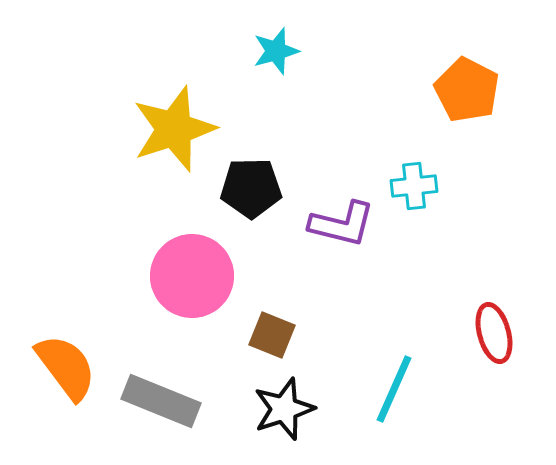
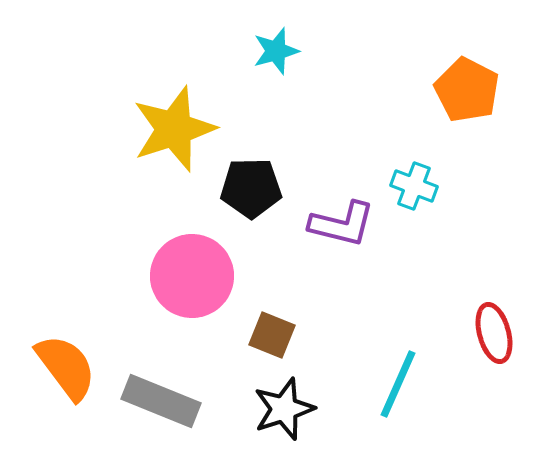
cyan cross: rotated 27 degrees clockwise
cyan line: moved 4 px right, 5 px up
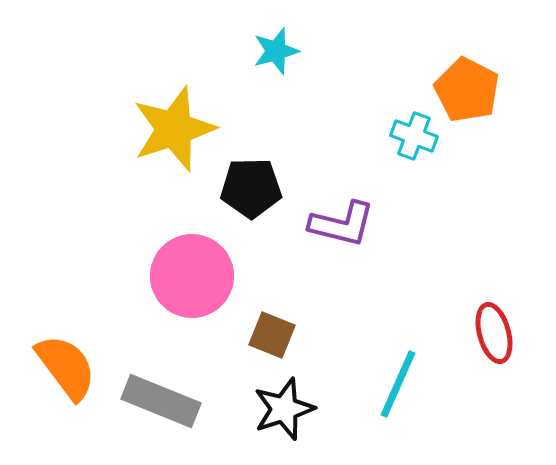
cyan cross: moved 50 px up
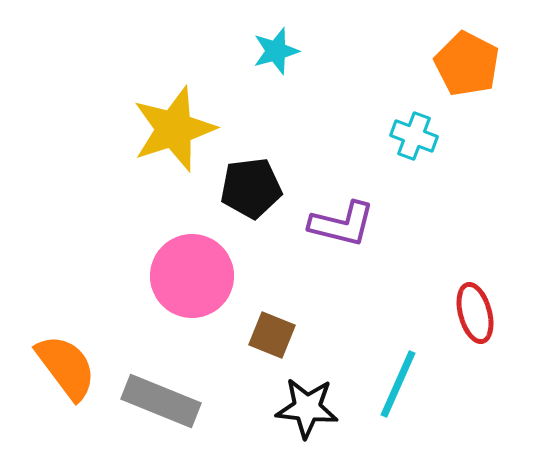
orange pentagon: moved 26 px up
black pentagon: rotated 6 degrees counterclockwise
red ellipse: moved 19 px left, 20 px up
black star: moved 23 px right, 1 px up; rotated 24 degrees clockwise
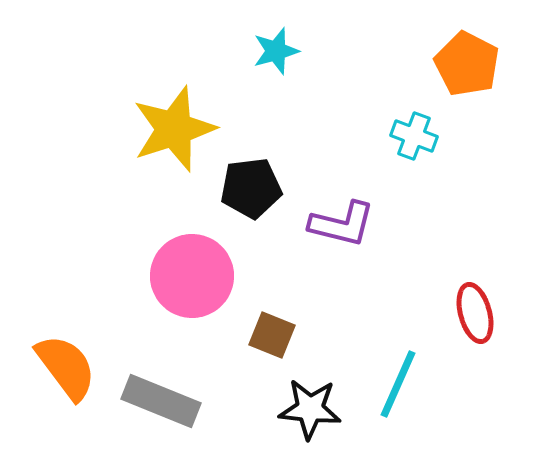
black star: moved 3 px right, 1 px down
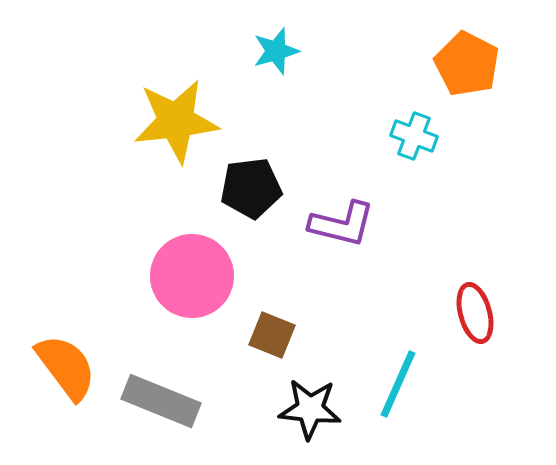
yellow star: moved 2 px right, 8 px up; rotated 12 degrees clockwise
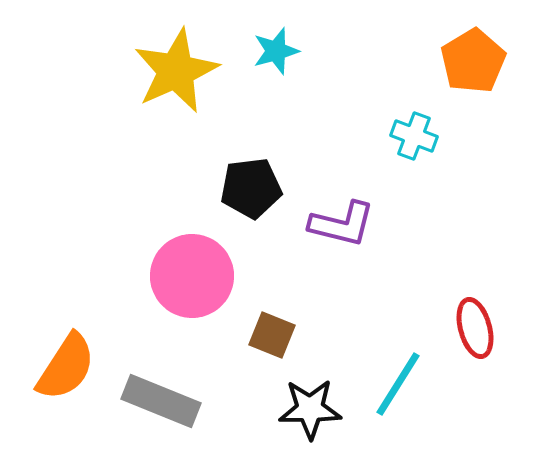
orange pentagon: moved 6 px right, 3 px up; rotated 14 degrees clockwise
yellow star: moved 50 px up; rotated 18 degrees counterclockwise
red ellipse: moved 15 px down
orange semicircle: rotated 70 degrees clockwise
cyan line: rotated 8 degrees clockwise
black star: rotated 6 degrees counterclockwise
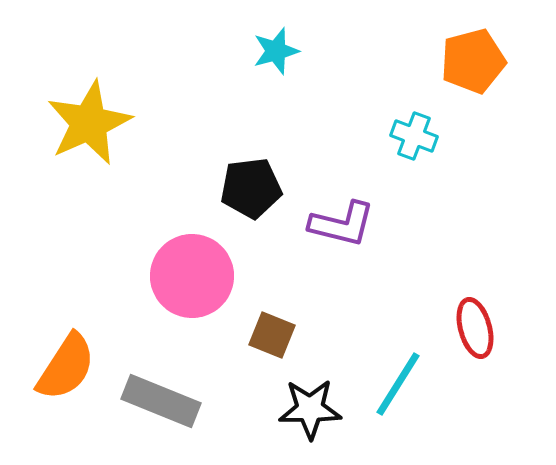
orange pentagon: rotated 16 degrees clockwise
yellow star: moved 87 px left, 52 px down
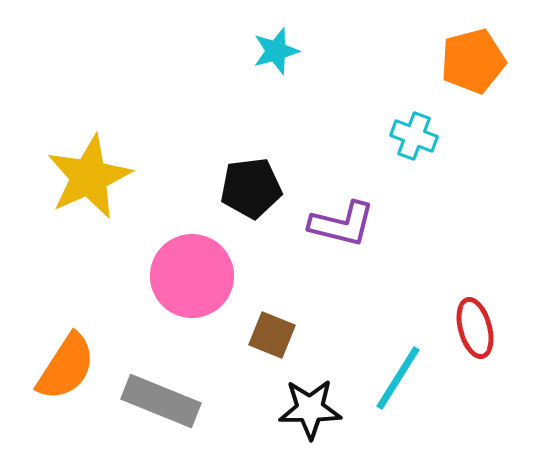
yellow star: moved 54 px down
cyan line: moved 6 px up
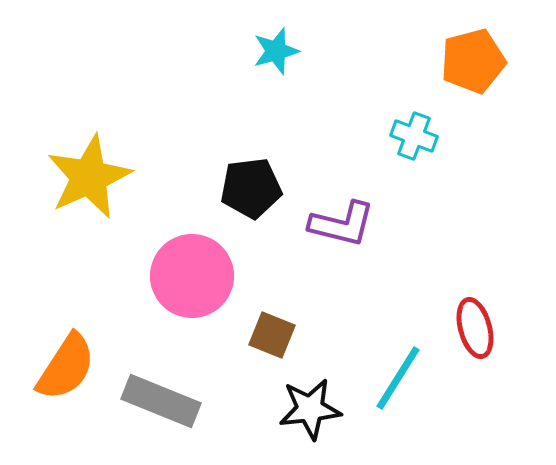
black star: rotated 6 degrees counterclockwise
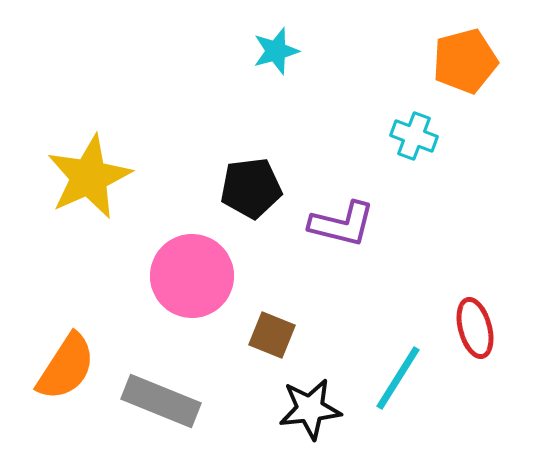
orange pentagon: moved 8 px left
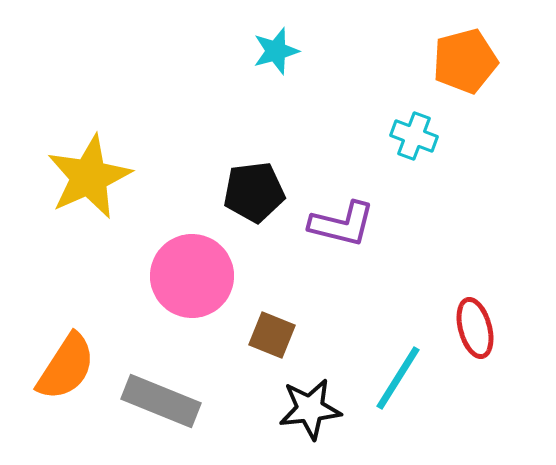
black pentagon: moved 3 px right, 4 px down
